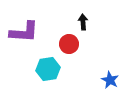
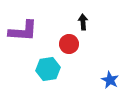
purple L-shape: moved 1 px left, 1 px up
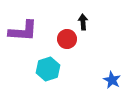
red circle: moved 2 px left, 5 px up
cyan hexagon: rotated 10 degrees counterclockwise
blue star: moved 2 px right
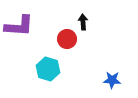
purple L-shape: moved 4 px left, 5 px up
cyan hexagon: rotated 25 degrees counterclockwise
blue star: rotated 24 degrees counterclockwise
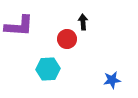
cyan hexagon: rotated 20 degrees counterclockwise
blue star: rotated 12 degrees counterclockwise
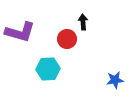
purple L-shape: moved 1 px right, 6 px down; rotated 12 degrees clockwise
blue star: moved 3 px right
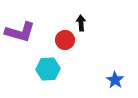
black arrow: moved 2 px left, 1 px down
red circle: moved 2 px left, 1 px down
blue star: rotated 30 degrees counterclockwise
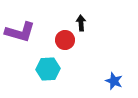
blue star: moved 1 px left, 1 px down; rotated 12 degrees counterclockwise
